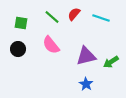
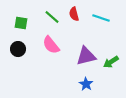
red semicircle: rotated 56 degrees counterclockwise
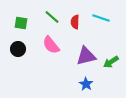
red semicircle: moved 1 px right, 8 px down; rotated 16 degrees clockwise
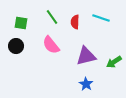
green line: rotated 14 degrees clockwise
black circle: moved 2 px left, 3 px up
green arrow: moved 3 px right
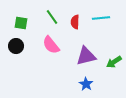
cyan line: rotated 24 degrees counterclockwise
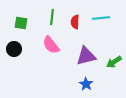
green line: rotated 42 degrees clockwise
black circle: moved 2 px left, 3 px down
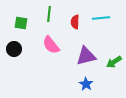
green line: moved 3 px left, 3 px up
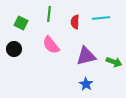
green square: rotated 16 degrees clockwise
green arrow: rotated 126 degrees counterclockwise
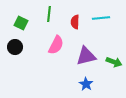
pink semicircle: moved 5 px right; rotated 114 degrees counterclockwise
black circle: moved 1 px right, 2 px up
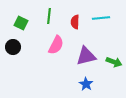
green line: moved 2 px down
black circle: moved 2 px left
